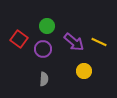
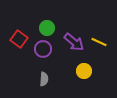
green circle: moved 2 px down
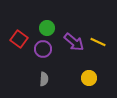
yellow line: moved 1 px left
yellow circle: moved 5 px right, 7 px down
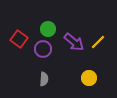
green circle: moved 1 px right, 1 px down
yellow line: rotated 70 degrees counterclockwise
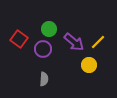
green circle: moved 1 px right
yellow circle: moved 13 px up
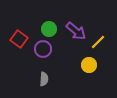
purple arrow: moved 2 px right, 11 px up
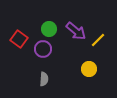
yellow line: moved 2 px up
yellow circle: moved 4 px down
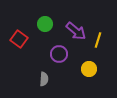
green circle: moved 4 px left, 5 px up
yellow line: rotated 28 degrees counterclockwise
purple circle: moved 16 px right, 5 px down
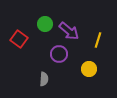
purple arrow: moved 7 px left
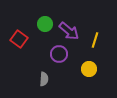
yellow line: moved 3 px left
